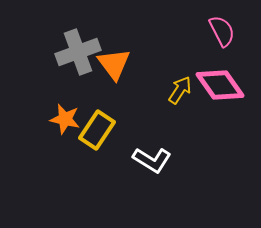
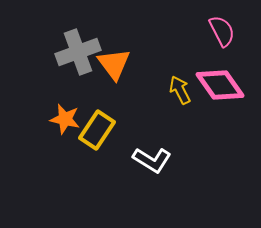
yellow arrow: rotated 60 degrees counterclockwise
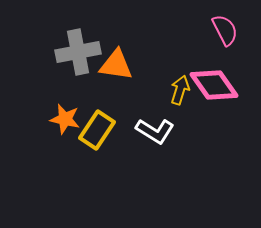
pink semicircle: moved 3 px right, 1 px up
gray cross: rotated 9 degrees clockwise
orange triangle: moved 2 px right, 1 px down; rotated 45 degrees counterclockwise
pink diamond: moved 6 px left
yellow arrow: rotated 44 degrees clockwise
white L-shape: moved 3 px right, 29 px up
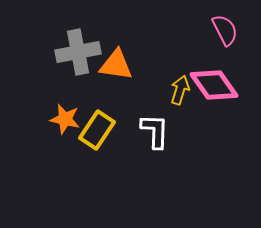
white L-shape: rotated 120 degrees counterclockwise
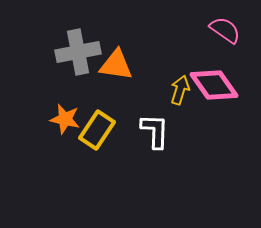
pink semicircle: rotated 28 degrees counterclockwise
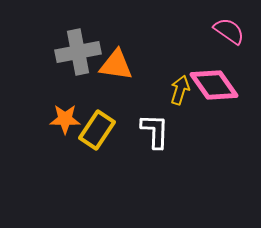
pink semicircle: moved 4 px right, 1 px down
orange star: rotated 12 degrees counterclockwise
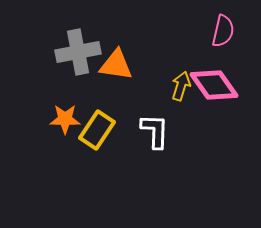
pink semicircle: moved 6 px left; rotated 68 degrees clockwise
yellow arrow: moved 1 px right, 4 px up
